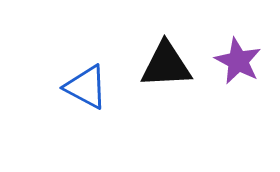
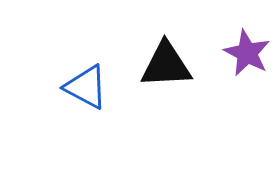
purple star: moved 9 px right, 8 px up
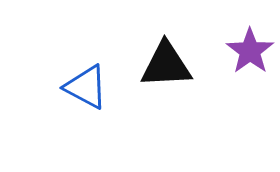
purple star: moved 3 px right, 2 px up; rotated 9 degrees clockwise
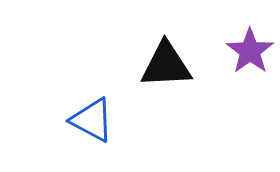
blue triangle: moved 6 px right, 33 px down
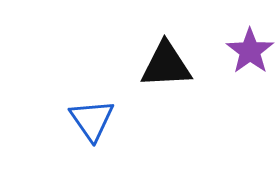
blue triangle: rotated 27 degrees clockwise
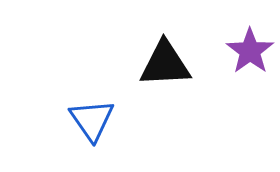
black triangle: moved 1 px left, 1 px up
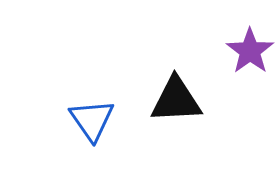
black triangle: moved 11 px right, 36 px down
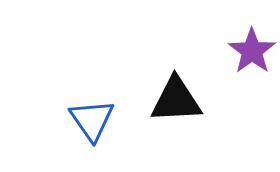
purple star: moved 2 px right
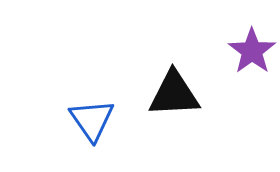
black triangle: moved 2 px left, 6 px up
